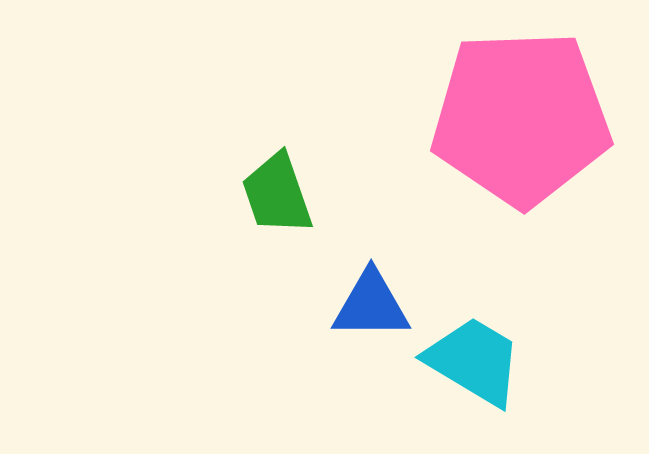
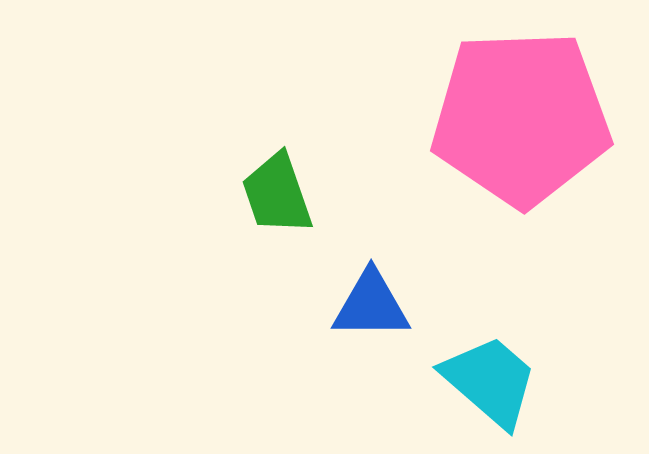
cyan trapezoid: moved 16 px right, 20 px down; rotated 10 degrees clockwise
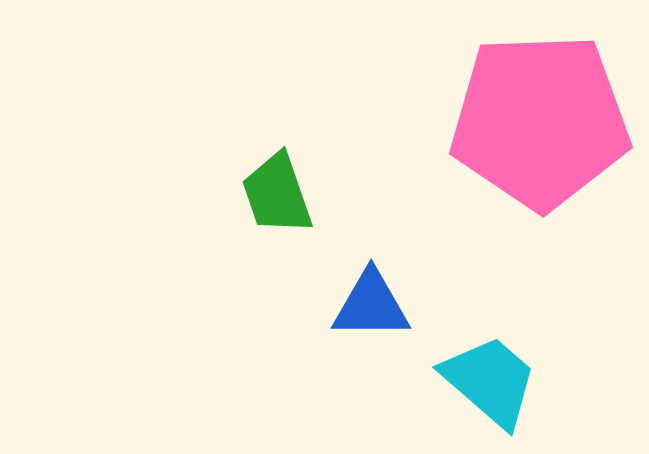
pink pentagon: moved 19 px right, 3 px down
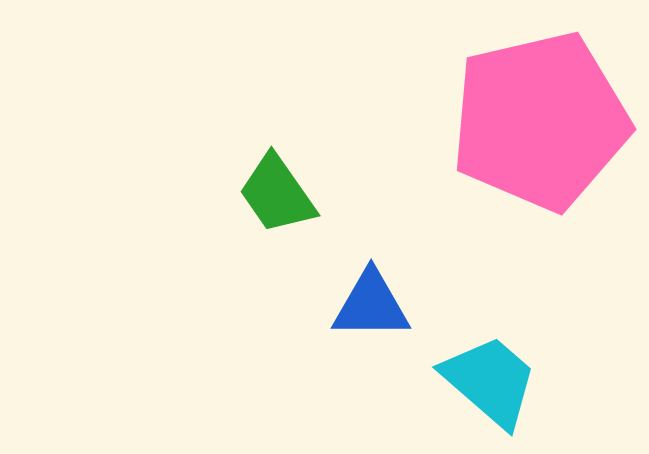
pink pentagon: rotated 11 degrees counterclockwise
green trapezoid: rotated 16 degrees counterclockwise
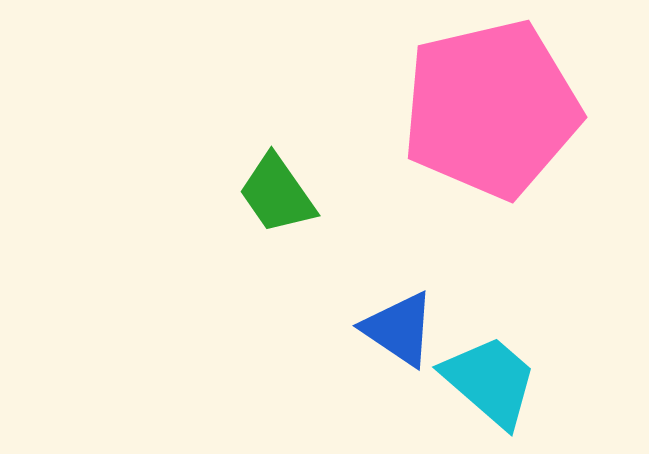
pink pentagon: moved 49 px left, 12 px up
blue triangle: moved 28 px right, 24 px down; rotated 34 degrees clockwise
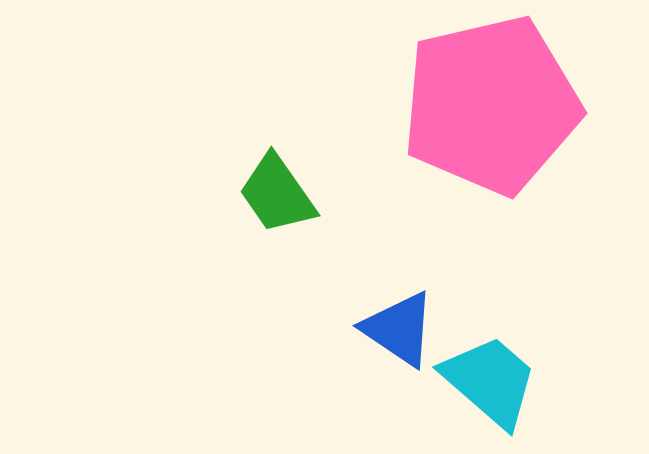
pink pentagon: moved 4 px up
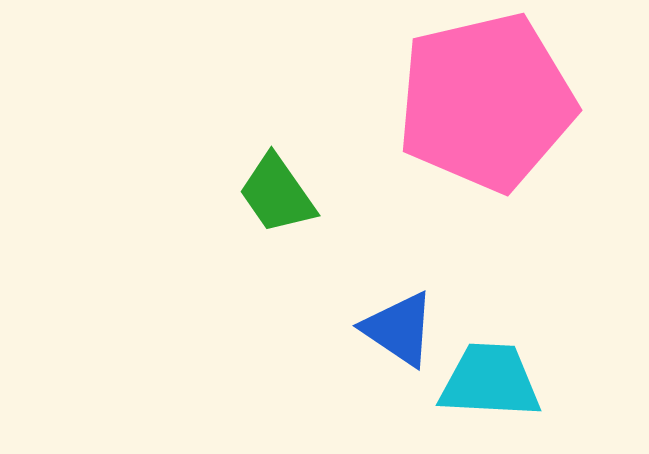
pink pentagon: moved 5 px left, 3 px up
cyan trapezoid: rotated 38 degrees counterclockwise
